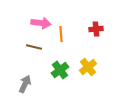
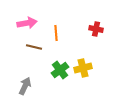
pink arrow: moved 14 px left; rotated 18 degrees counterclockwise
red cross: rotated 16 degrees clockwise
orange line: moved 5 px left, 1 px up
yellow cross: moved 5 px left, 1 px down; rotated 24 degrees clockwise
gray arrow: moved 2 px down
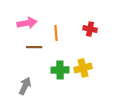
red cross: moved 6 px left
brown line: rotated 14 degrees counterclockwise
green cross: rotated 36 degrees clockwise
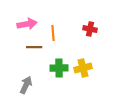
pink arrow: moved 1 px down
orange line: moved 3 px left
green cross: moved 1 px left, 2 px up
gray arrow: moved 1 px right, 1 px up
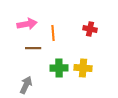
brown line: moved 1 px left, 1 px down
yellow cross: rotated 18 degrees clockwise
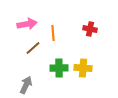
brown line: rotated 42 degrees counterclockwise
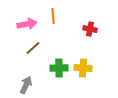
orange line: moved 17 px up
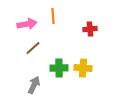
red cross: rotated 16 degrees counterclockwise
gray arrow: moved 8 px right
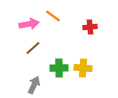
orange line: rotated 49 degrees counterclockwise
pink arrow: moved 2 px right
red cross: moved 2 px up
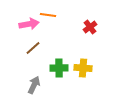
orange line: moved 5 px left, 1 px up; rotated 28 degrees counterclockwise
red cross: rotated 32 degrees counterclockwise
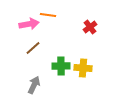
green cross: moved 2 px right, 2 px up
